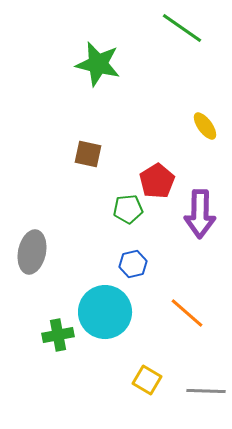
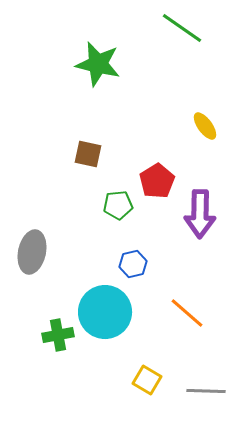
green pentagon: moved 10 px left, 4 px up
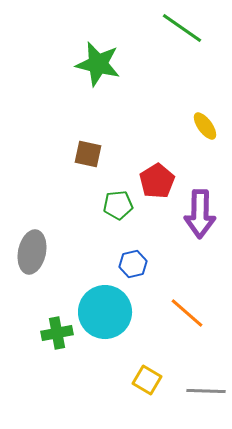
green cross: moved 1 px left, 2 px up
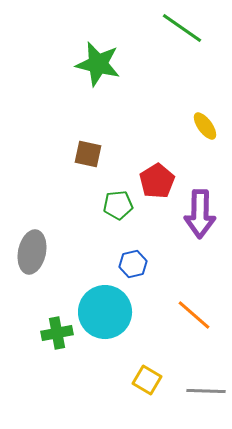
orange line: moved 7 px right, 2 px down
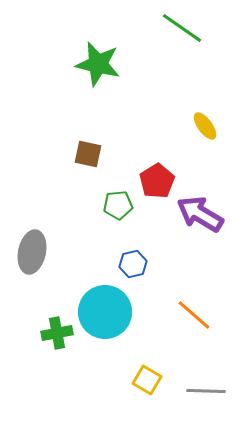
purple arrow: rotated 120 degrees clockwise
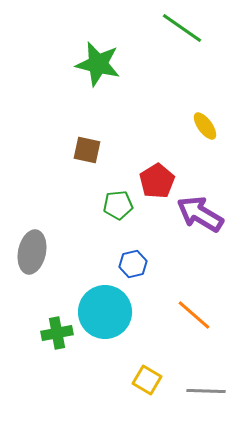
brown square: moved 1 px left, 4 px up
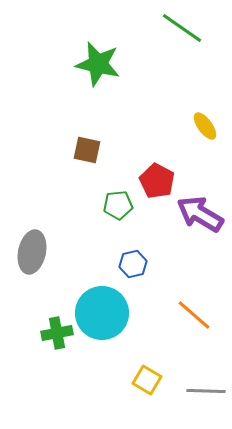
red pentagon: rotated 12 degrees counterclockwise
cyan circle: moved 3 px left, 1 px down
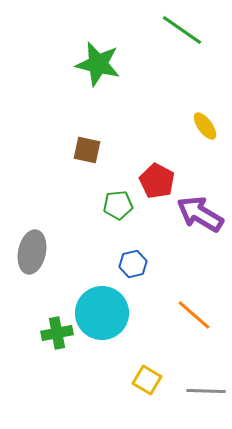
green line: moved 2 px down
